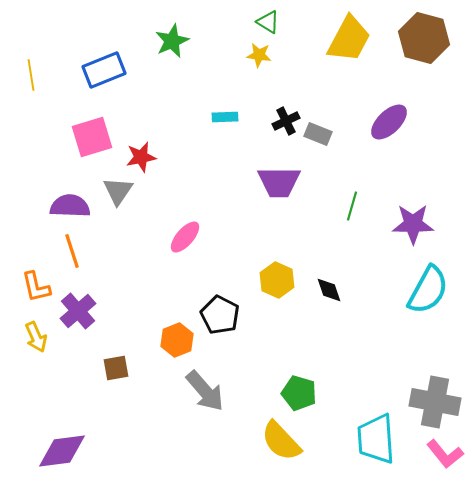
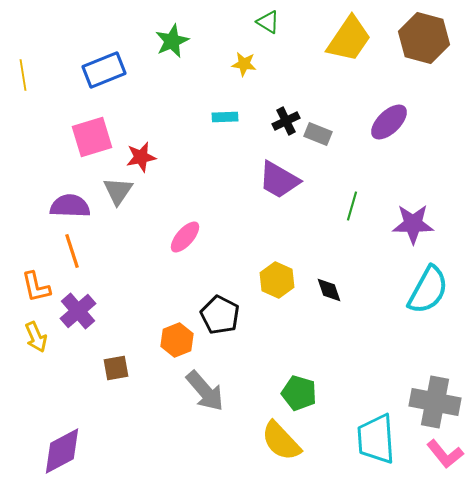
yellow trapezoid: rotated 6 degrees clockwise
yellow star: moved 15 px left, 9 px down
yellow line: moved 8 px left
purple trapezoid: moved 2 px up; rotated 30 degrees clockwise
purple diamond: rotated 21 degrees counterclockwise
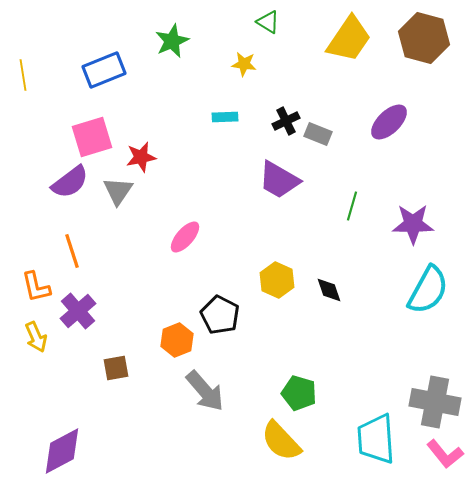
purple semicircle: moved 24 px up; rotated 141 degrees clockwise
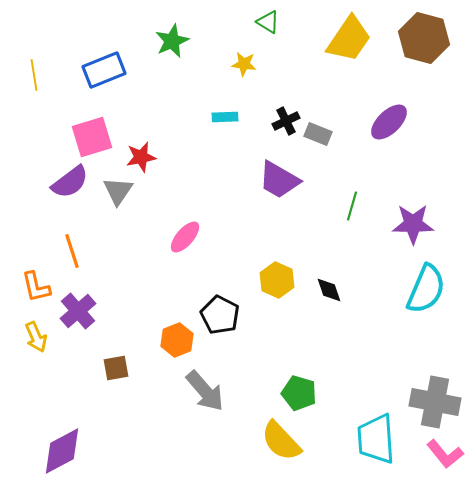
yellow line: moved 11 px right
cyan semicircle: moved 2 px left, 1 px up; rotated 6 degrees counterclockwise
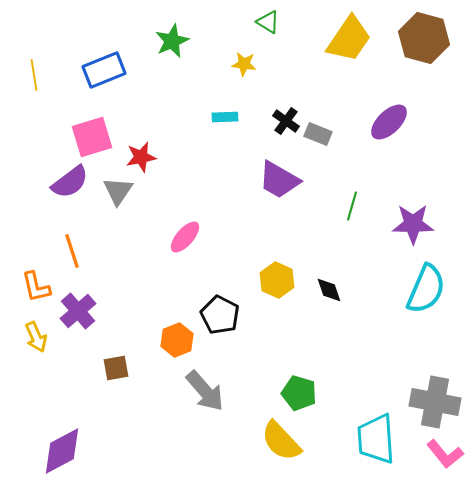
black cross: rotated 28 degrees counterclockwise
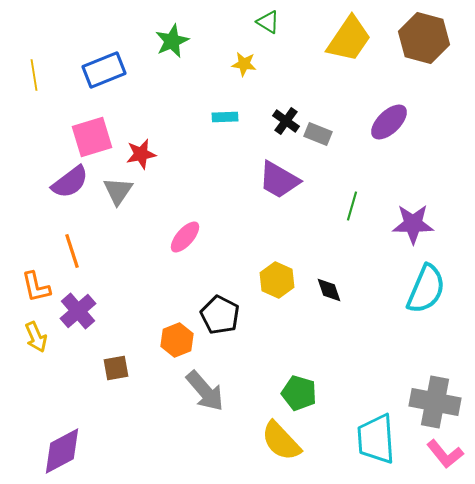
red star: moved 3 px up
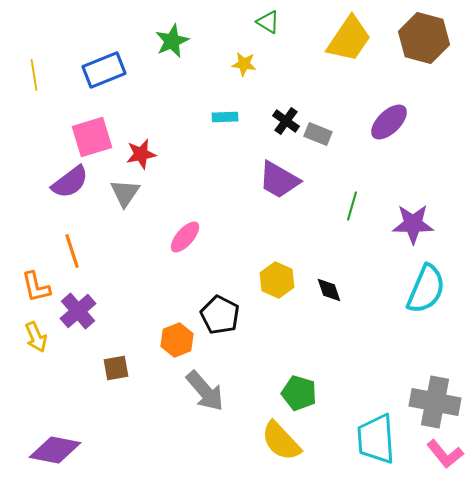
gray triangle: moved 7 px right, 2 px down
purple diamond: moved 7 px left, 1 px up; rotated 39 degrees clockwise
